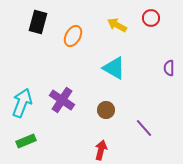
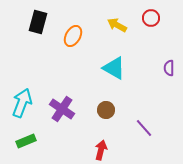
purple cross: moved 9 px down
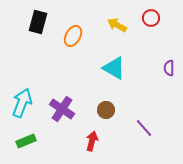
red arrow: moved 9 px left, 9 px up
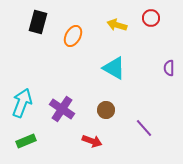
yellow arrow: rotated 12 degrees counterclockwise
red arrow: rotated 96 degrees clockwise
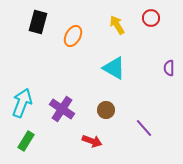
yellow arrow: rotated 42 degrees clockwise
green rectangle: rotated 36 degrees counterclockwise
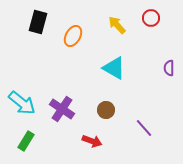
yellow arrow: rotated 12 degrees counterclockwise
cyan arrow: rotated 108 degrees clockwise
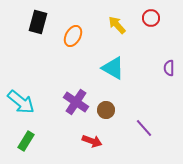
cyan triangle: moved 1 px left
cyan arrow: moved 1 px left, 1 px up
purple cross: moved 14 px right, 7 px up
